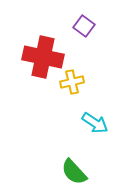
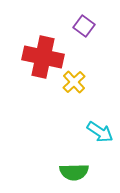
yellow cross: moved 2 px right; rotated 30 degrees counterclockwise
cyan arrow: moved 5 px right, 9 px down
green semicircle: rotated 48 degrees counterclockwise
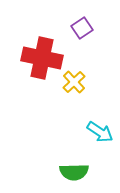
purple square: moved 2 px left, 2 px down; rotated 20 degrees clockwise
red cross: moved 1 px left, 1 px down
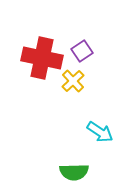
purple square: moved 23 px down
yellow cross: moved 1 px left, 1 px up
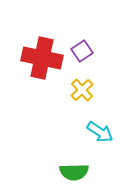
yellow cross: moved 9 px right, 9 px down
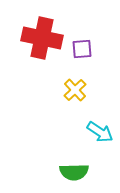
purple square: moved 2 px up; rotated 30 degrees clockwise
red cross: moved 20 px up
yellow cross: moved 7 px left
